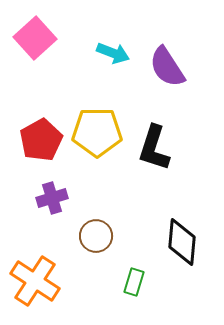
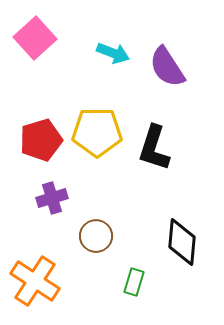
red pentagon: rotated 12 degrees clockwise
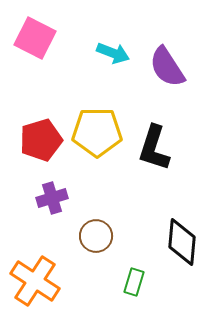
pink square: rotated 21 degrees counterclockwise
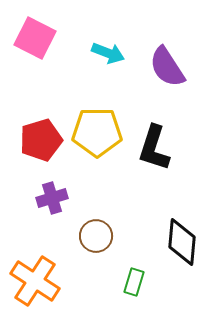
cyan arrow: moved 5 px left
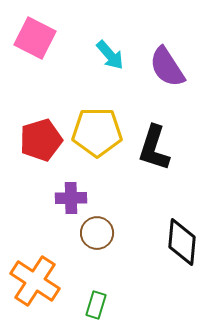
cyan arrow: moved 2 px right, 2 px down; rotated 28 degrees clockwise
purple cross: moved 19 px right; rotated 16 degrees clockwise
brown circle: moved 1 px right, 3 px up
green rectangle: moved 38 px left, 23 px down
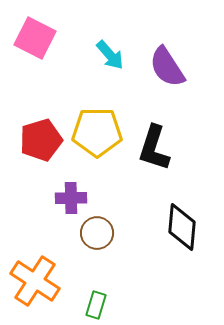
black diamond: moved 15 px up
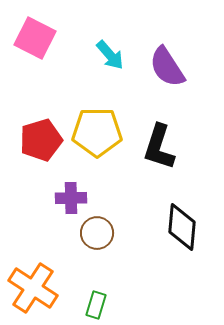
black L-shape: moved 5 px right, 1 px up
orange cross: moved 2 px left, 7 px down
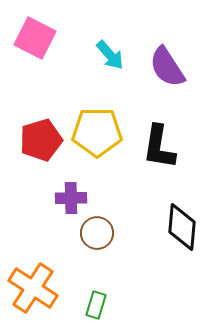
black L-shape: rotated 9 degrees counterclockwise
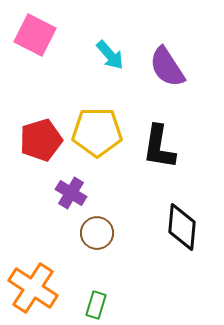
pink square: moved 3 px up
purple cross: moved 5 px up; rotated 32 degrees clockwise
